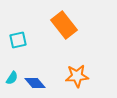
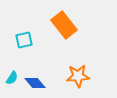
cyan square: moved 6 px right
orange star: moved 1 px right
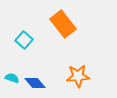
orange rectangle: moved 1 px left, 1 px up
cyan square: rotated 36 degrees counterclockwise
cyan semicircle: rotated 104 degrees counterclockwise
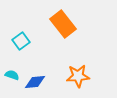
cyan square: moved 3 px left, 1 px down; rotated 12 degrees clockwise
cyan semicircle: moved 3 px up
blue diamond: moved 1 px up; rotated 55 degrees counterclockwise
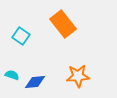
cyan square: moved 5 px up; rotated 18 degrees counterclockwise
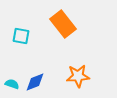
cyan square: rotated 24 degrees counterclockwise
cyan semicircle: moved 9 px down
blue diamond: rotated 15 degrees counterclockwise
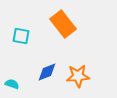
blue diamond: moved 12 px right, 10 px up
